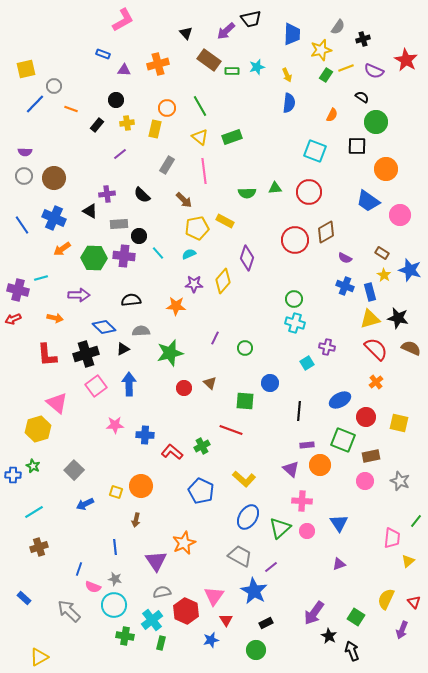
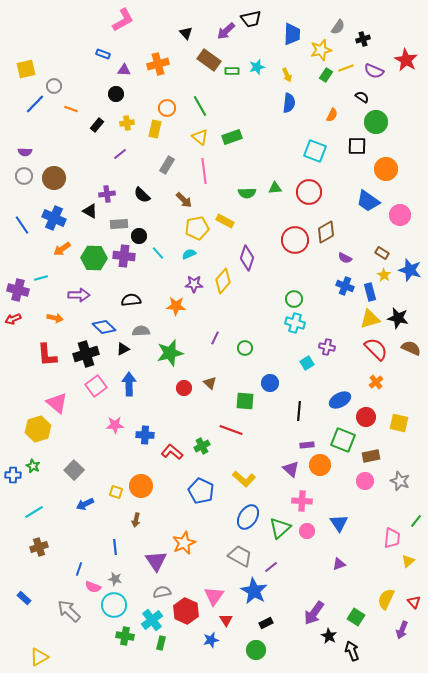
black circle at (116, 100): moved 6 px up
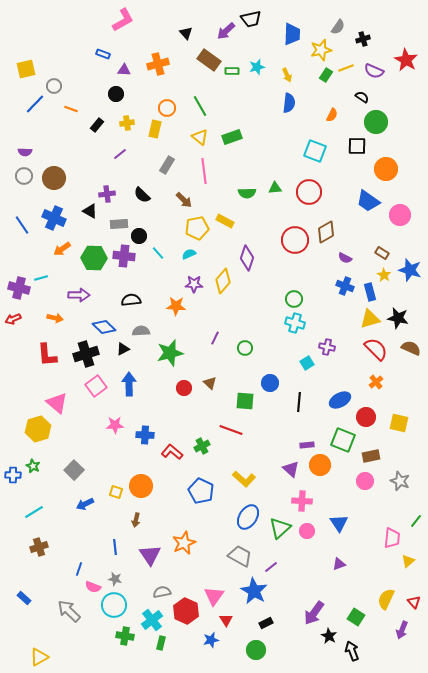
purple cross at (18, 290): moved 1 px right, 2 px up
black line at (299, 411): moved 9 px up
purple triangle at (156, 561): moved 6 px left, 6 px up
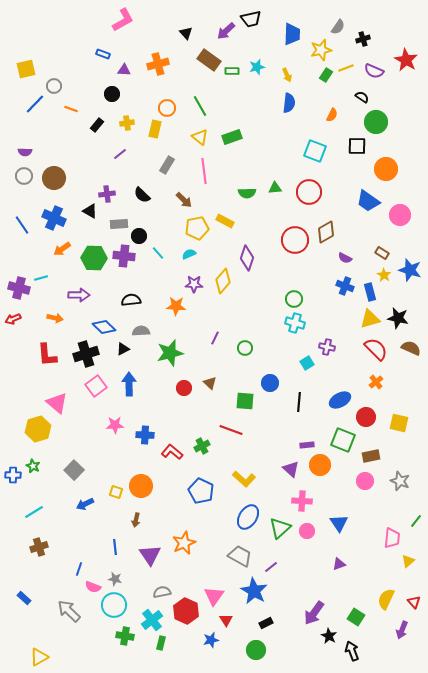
black circle at (116, 94): moved 4 px left
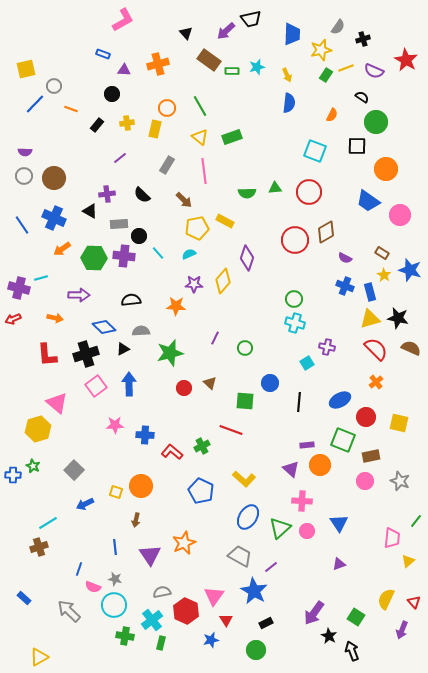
purple line at (120, 154): moved 4 px down
cyan line at (34, 512): moved 14 px right, 11 px down
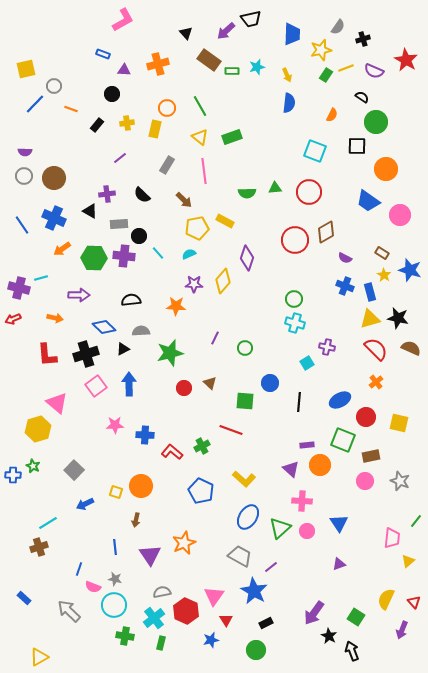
cyan cross at (152, 620): moved 2 px right, 2 px up
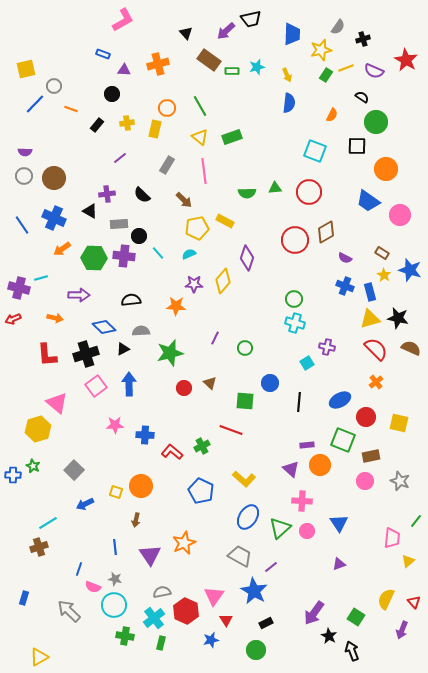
blue rectangle at (24, 598): rotated 64 degrees clockwise
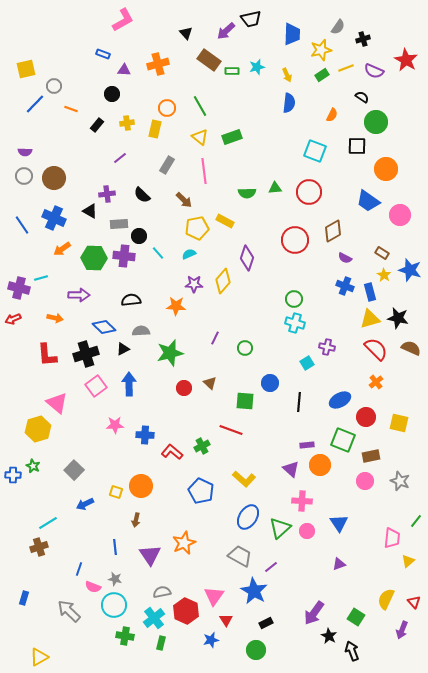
green rectangle at (326, 75): moved 4 px left; rotated 24 degrees clockwise
brown diamond at (326, 232): moved 7 px right, 1 px up
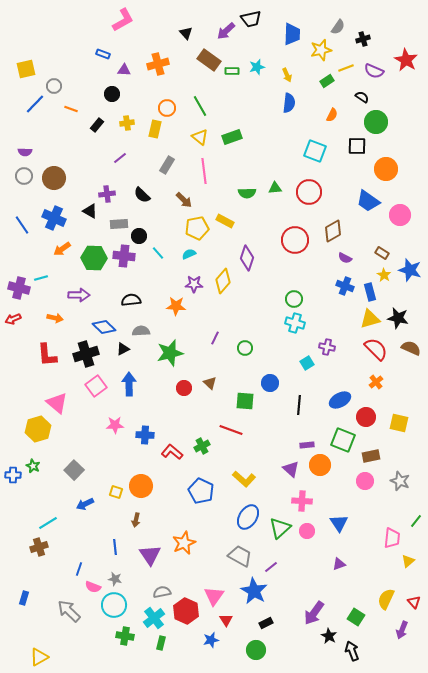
green rectangle at (322, 75): moved 5 px right, 6 px down
black line at (299, 402): moved 3 px down
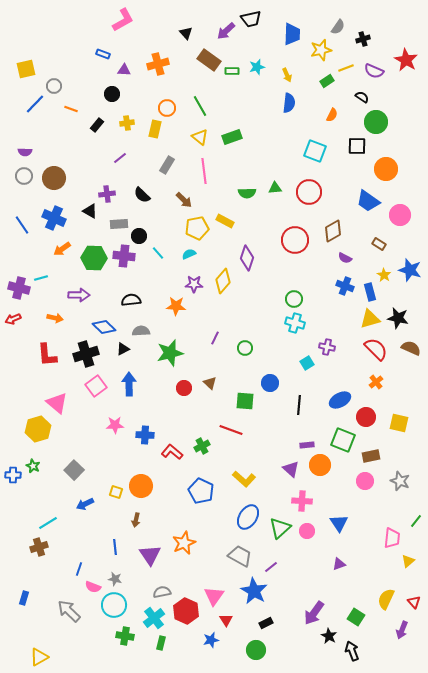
brown rectangle at (382, 253): moved 3 px left, 9 px up
